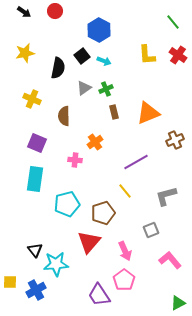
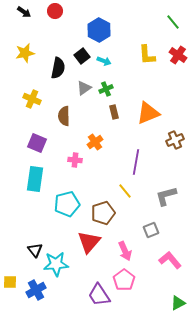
purple line: rotated 50 degrees counterclockwise
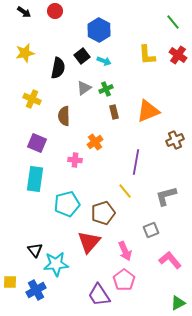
orange triangle: moved 2 px up
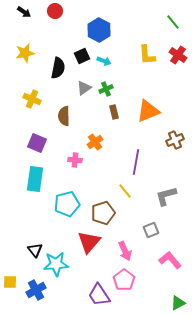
black square: rotated 14 degrees clockwise
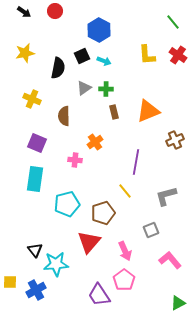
green cross: rotated 24 degrees clockwise
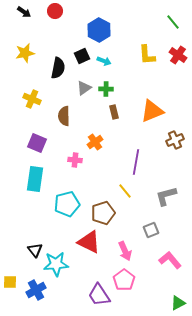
orange triangle: moved 4 px right
red triangle: rotated 45 degrees counterclockwise
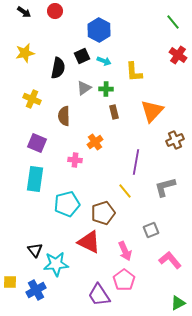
yellow L-shape: moved 13 px left, 17 px down
orange triangle: rotated 25 degrees counterclockwise
gray L-shape: moved 1 px left, 9 px up
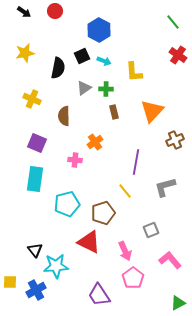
cyan star: moved 2 px down
pink pentagon: moved 9 px right, 2 px up
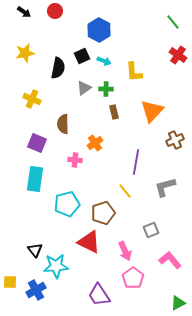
brown semicircle: moved 1 px left, 8 px down
orange cross: moved 1 px down
